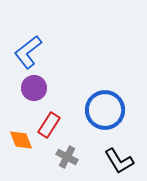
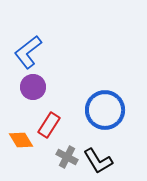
purple circle: moved 1 px left, 1 px up
orange diamond: rotated 10 degrees counterclockwise
black L-shape: moved 21 px left
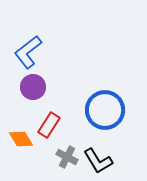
orange diamond: moved 1 px up
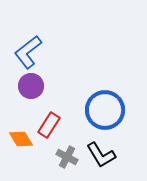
purple circle: moved 2 px left, 1 px up
black L-shape: moved 3 px right, 6 px up
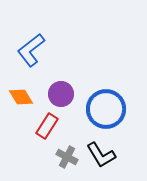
blue L-shape: moved 3 px right, 2 px up
purple circle: moved 30 px right, 8 px down
blue circle: moved 1 px right, 1 px up
red rectangle: moved 2 px left, 1 px down
orange diamond: moved 42 px up
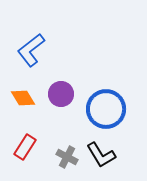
orange diamond: moved 2 px right, 1 px down
red rectangle: moved 22 px left, 21 px down
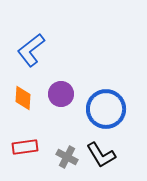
orange diamond: rotated 35 degrees clockwise
red rectangle: rotated 50 degrees clockwise
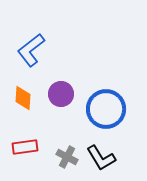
black L-shape: moved 3 px down
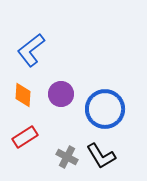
orange diamond: moved 3 px up
blue circle: moved 1 px left
red rectangle: moved 10 px up; rotated 25 degrees counterclockwise
black L-shape: moved 2 px up
